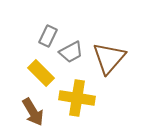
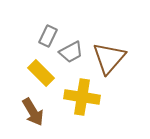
yellow cross: moved 5 px right, 1 px up
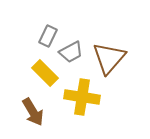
yellow rectangle: moved 4 px right
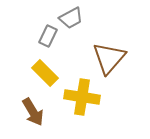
gray trapezoid: moved 34 px up
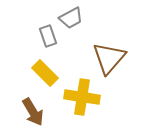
gray rectangle: rotated 45 degrees counterclockwise
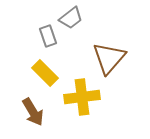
gray trapezoid: rotated 10 degrees counterclockwise
yellow cross: rotated 16 degrees counterclockwise
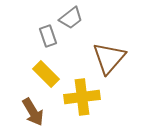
yellow rectangle: moved 1 px right, 1 px down
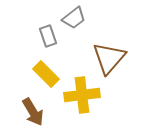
gray trapezoid: moved 3 px right
yellow cross: moved 2 px up
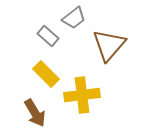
gray rectangle: rotated 30 degrees counterclockwise
brown triangle: moved 13 px up
brown arrow: moved 2 px right, 1 px down
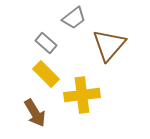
gray rectangle: moved 2 px left, 7 px down
